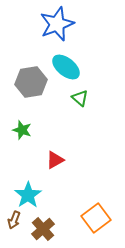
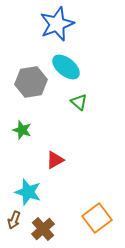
green triangle: moved 1 px left, 4 px down
cyan star: moved 3 px up; rotated 20 degrees counterclockwise
orange square: moved 1 px right
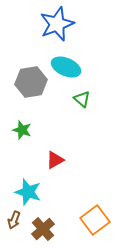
cyan ellipse: rotated 16 degrees counterclockwise
green triangle: moved 3 px right, 3 px up
orange square: moved 2 px left, 2 px down
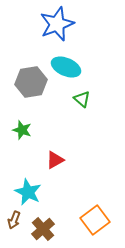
cyan star: rotated 8 degrees clockwise
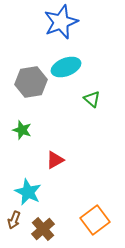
blue star: moved 4 px right, 2 px up
cyan ellipse: rotated 44 degrees counterclockwise
green triangle: moved 10 px right
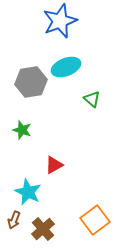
blue star: moved 1 px left, 1 px up
red triangle: moved 1 px left, 5 px down
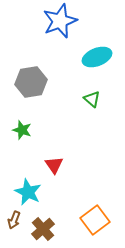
cyan ellipse: moved 31 px right, 10 px up
red triangle: rotated 36 degrees counterclockwise
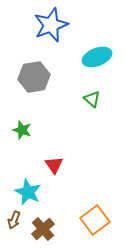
blue star: moved 9 px left, 4 px down
gray hexagon: moved 3 px right, 5 px up
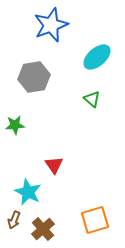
cyan ellipse: rotated 20 degrees counterclockwise
green star: moved 7 px left, 5 px up; rotated 24 degrees counterclockwise
orange square: rotated 20 degrees clockwise
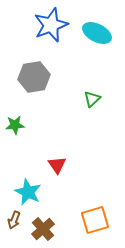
cyan ellipse: moved 24 px up; rotated 68 degrees clockwise
green triangle: rotated 36 degrees clockwise
red triangle: moved 3 px right
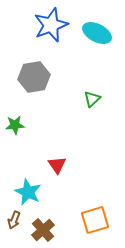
brown cross: moved 1 px down
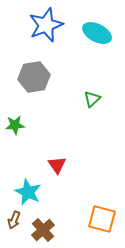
blue star: moved 5 px left
orange square: moved 7 px right, 1 px up; rotated 32 degrees clockwise
